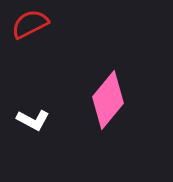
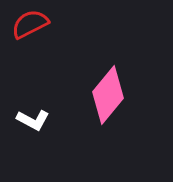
pink diamond: moved 5 px up
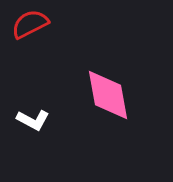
pink diamond: rotated 50 degrees counterclockwise
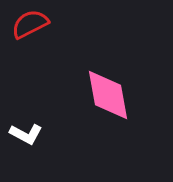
white L-shape: moved 7 px left, 14 px down
